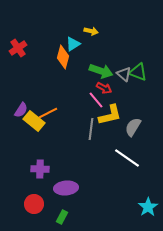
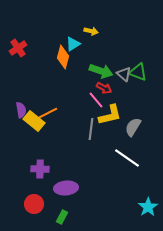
purple semicircle: rotated 42 degrees counterclockwise
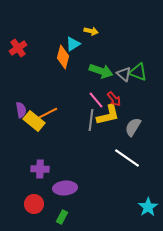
red arrow: moved 10 px right, 11 px down; rotated 21 degrees clockwise
yellow L-shape: moved 2 px left
gray line: moved 9 px up
purple ellipse: moved 1 px left
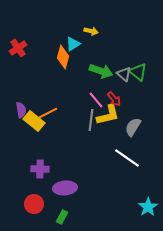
green triangle: rotated 18 degrees clockwise
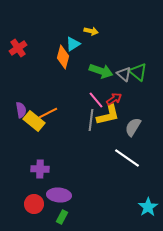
red arrow: rotated 84 degrees counterclockwise
purple ellipse: moved 6 px left, 7 px down; rotated 10 degrees clockwise
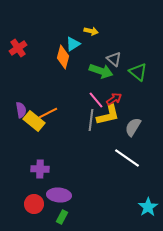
gray triangle: moved 10 px left, 15 px up
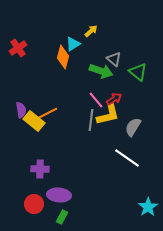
yellow arrow: rotated 56 degrees counterclockwise
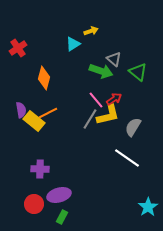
yellow arrow: rotated 24 degrees clockwise
orange diamond: moved 19 px left, 21 px down
gray line: moved 1 px left, 1 px up; rotated 25 degrees clockwise
purple ellipse: rotated 20 degrees counterclockwise
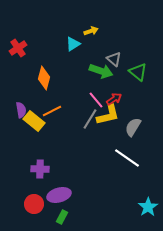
orange line: moved 4 px right, 2 px up
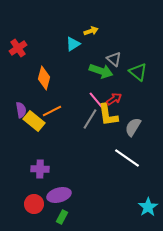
yellow L-shape: rotated 95 degrees clockwise
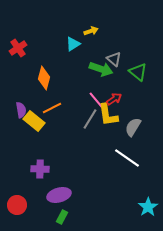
green arrow: moved 2 px up
orange line: moved 3 px up
red circle: moved 17 px left, 1 px down
